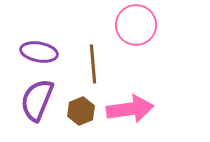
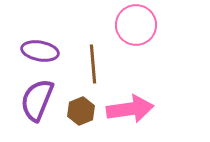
purple ellipse: moved 1 px right, 1 px up
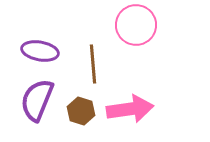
brown hexagon: rotated 20 degrees counterclockwise
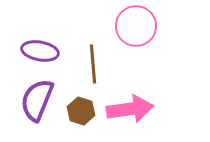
pink circle: moved 1 px down
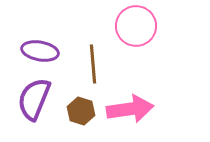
purple semicircle: moved 3 px left, 1 px up
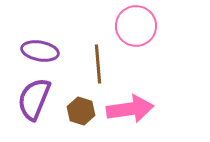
brown line: moved 5 px right
